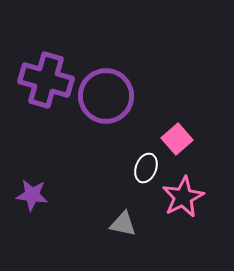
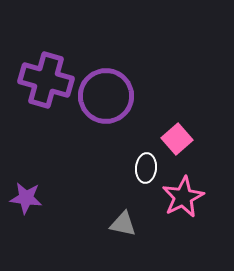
white ellipse: rotated 16 degrees counterclockwise
purple star: moved 6 px left, 3 px down
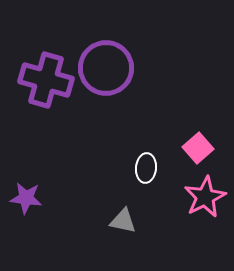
purple circle: moved 28 px up
pink square: moved 21 px right, 9 px down
pink star: moved 22 px right
gray triangle: moved 3 px up
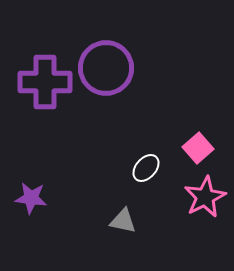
purple cross: moved 1 px left, 2 px down; rotated 16 degrees counterclockwise
white ellipse: rotated 36 degrees clockwise
purple star: moved 5 px right
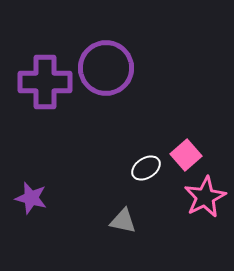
pink square: moved 12 px left, 7 px down
white ellipse: rotated 16 degrees clockwise
purple star: rotated 8 degrees clockwise
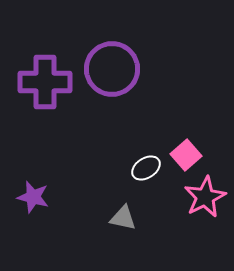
purple circle: moved 6 px right, 1 px down
purple star: moved 2 px right, 1 px up
gray triangle: moved 3 px up
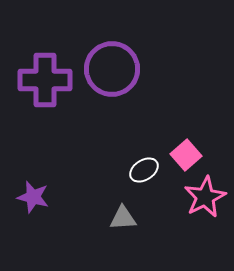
purple cross: moved 2 px up
white ellipse: moved 2 px left, 2 px down
gray triangle: rotated 16 degrees counterclockwise
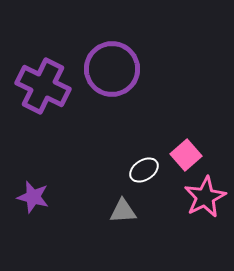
purple cross: moved 2 px left, 6 px down; rotated 26 degrees clockwise
gray triangle: moved 7 px up
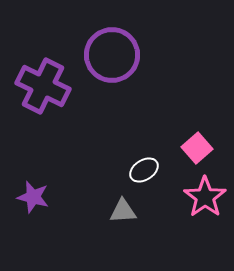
purple circle: moved 14 px up
pink square: moved 11 px right, 7 px up
pink star: rotated 9 degrees counterclockwise
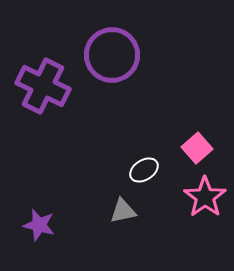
purple star: moved 6 px right, 28 px down
gray triangle: rotated 8 degrees counterclockwise
